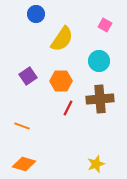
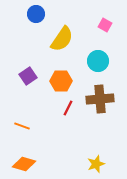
cyan circle: moved 1 px left
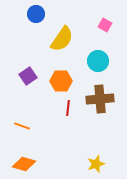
red line: rotated 21 degrees counterclockwise
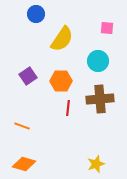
pink square: moved 2 px right, 3 px down; rotated 24 degrees counterclockwise
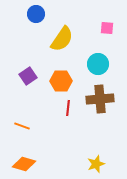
cyan circle: moved 3 px down
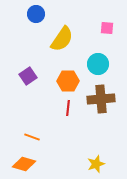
orange hexagon: moved 7 px right
brown cross: moved 1 px right
orange line: moved 10 px right, 11 px down
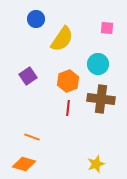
blue circle: moved 5 px down
orange hexagon: rotated 20 degrees counterclockwise
brown cross: rotated 12 degrees clockwise
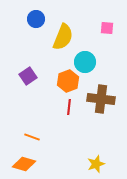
yellow semicircle: moved 1 px right, 2 px up; rotated 12 degrees counterclockwise
cyan circle: moved 13 px left, 2 px up
red line: moved 1 px right, 1 px up
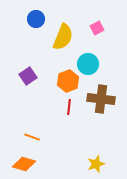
pink square: moved 10 px left; rotated 32 degrees counterclockwise
cyan circle: moved 3 px right, 2 px down
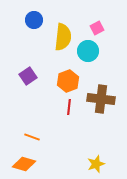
blue circle: moved 2 px left, 1 px down
yellow semicircle: rotated 16 degrees counterclockwise
cyan circle: moved 13 px up
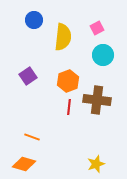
cyan circle: moved 15 px right, 4 px down
brown cross: moved 4 px left, 1 px down
